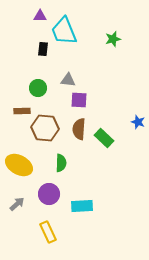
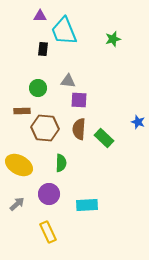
gray triangle: moved 1 px down
cyan rectangle: moved 5 px right, 1 px up
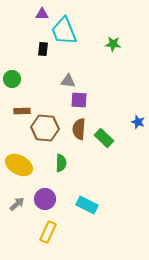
purple triangle: moved 2 px right, 2 px up
green star: moved 5 px down; rotated 21 degrees clockwise
green circle: moved 26 px left, 9 px up
purple circle: moved 4 px left, 5 px down
cyan rectangle: rotated 30 degrees clockwise
yellow rectangle: rotated 50 degrees clockwise
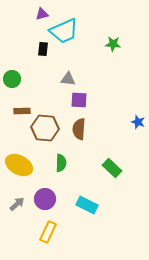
purple triangle: rotated 16 degrees counterclockwise
cyan trapezoid: rotated 92 degrees counterclockwise
gray triangle: moved 2 px up
green rectangle: moved 8 px right, 30 px down
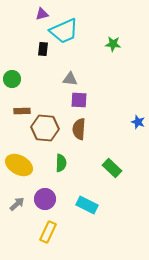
gray triangle: moved 2 px right
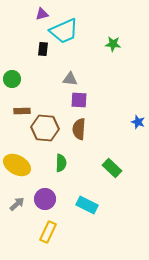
yellow ellipse: moved 2 px left
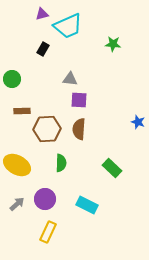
cyan trapezoid: moved 4 px right, 5 px up
black rectangle: rotated 24 degrees clockwise
brown hexagon: moved 2 px right, 1 px down; rotated 8 degrees counterclockwise
